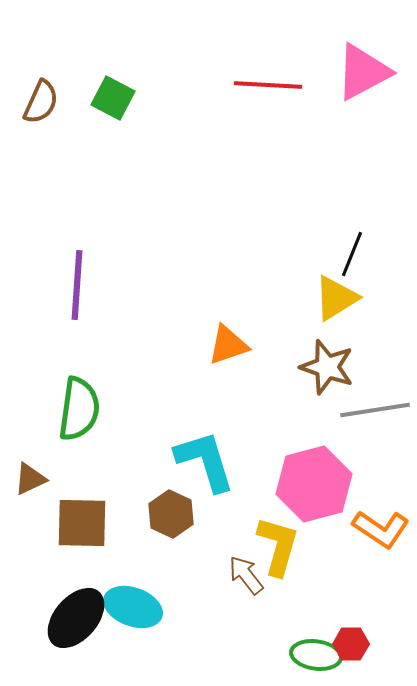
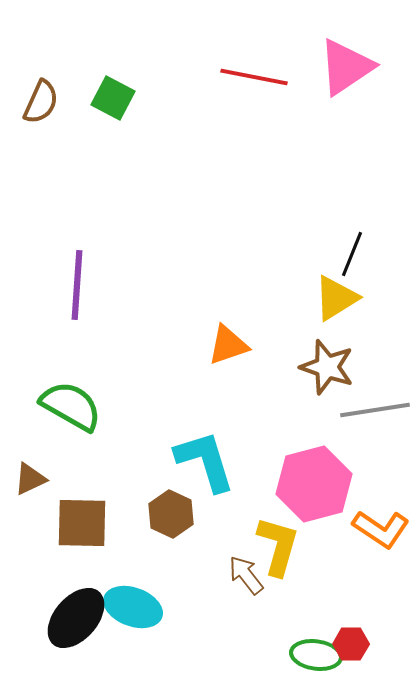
pink triangle: moved 17 px left, 5 px up; rotated 6 degrees counterclockwise
red line: moved 14 px left, 8 px up; rotated 8 degrees clockwise
green semicircle: moved 8 px left, 3 px up; rotated 68 degrees counterclockwise
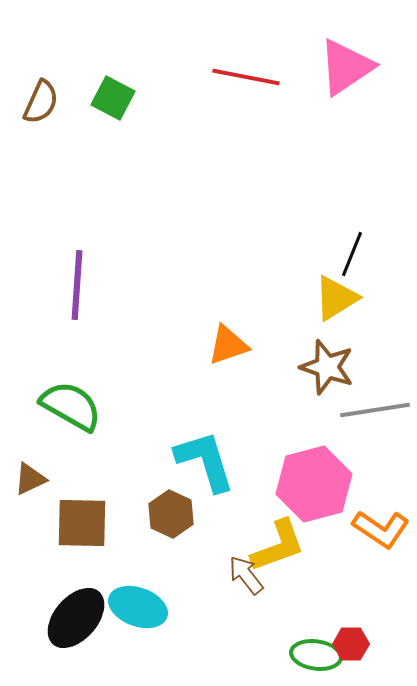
red line: moved 8 px left
yellow L-shape: rotated 54 degrees clockwise
cyan ellipse: moved 5 px right
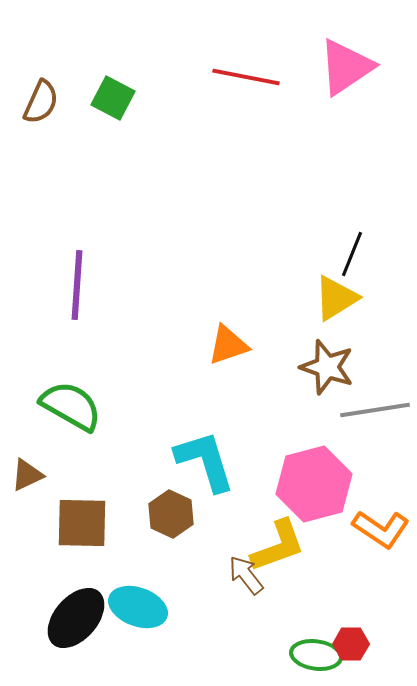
brown triangle: moved 3 px left, 4 px up
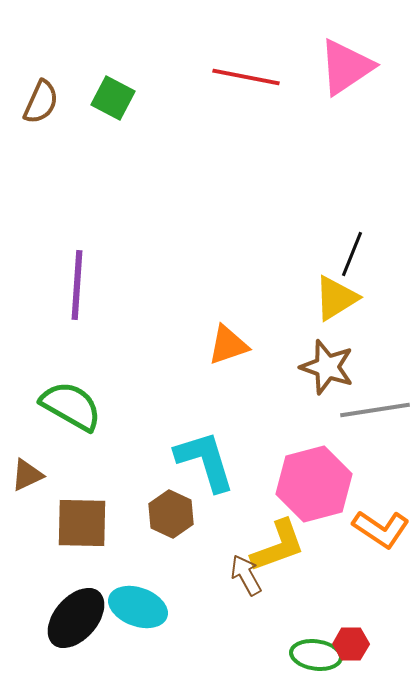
brown arrow: rotated 9 degrees clockwise
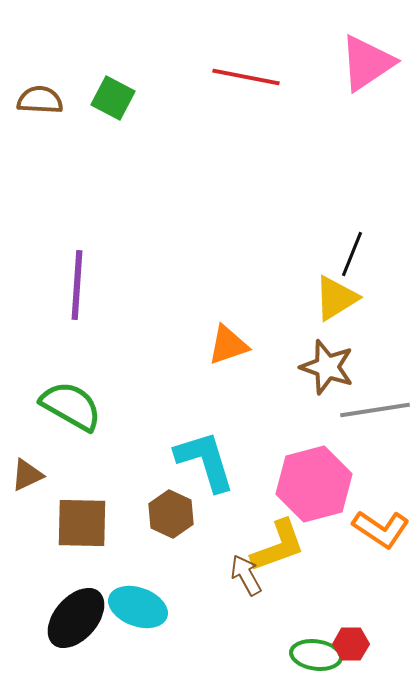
pink triangle: moved 21 px right, 4 px up
brown semicircle: moved 1 px left, 2 px up; rotated 111 degrees counterclockwise
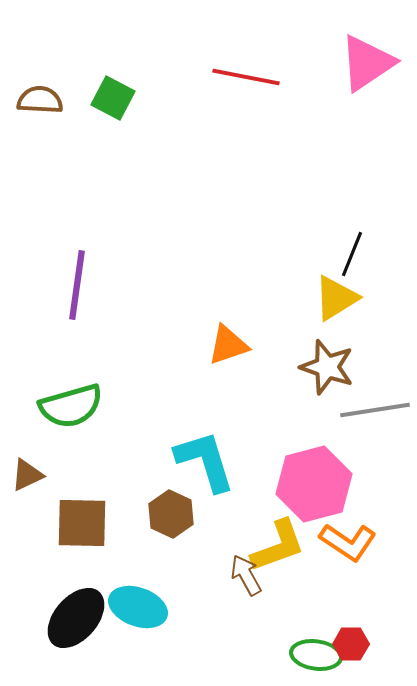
purple line: rotated 4 degrees clockwise
green semicircle: rotated 134 degrees clockwise
orange L-shape: moved 33 px left, 13 px down
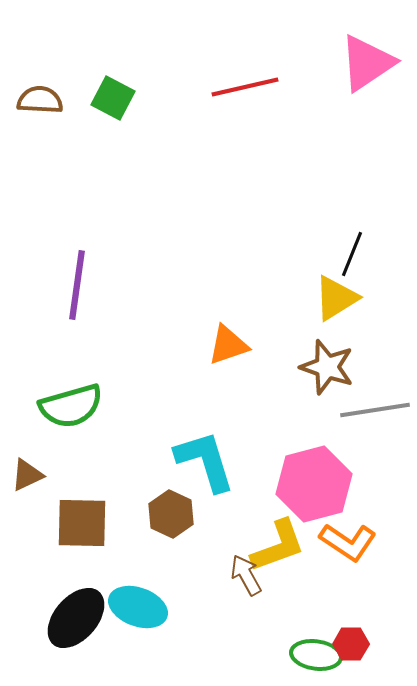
red line: moved 1 px left, 10 px down; rotated 24 degrees counterclockwise
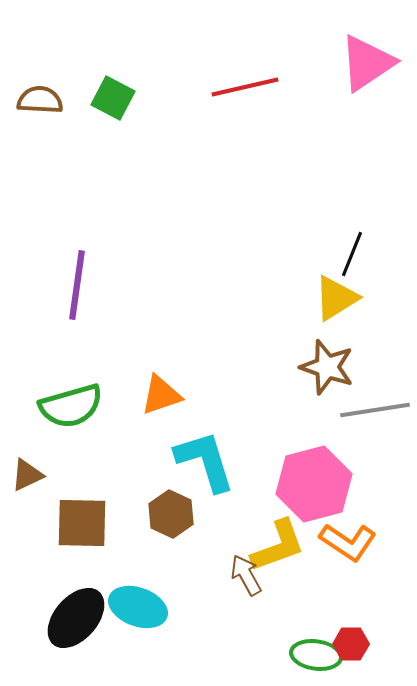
orange triangle: moved 67 px left, 50 px down
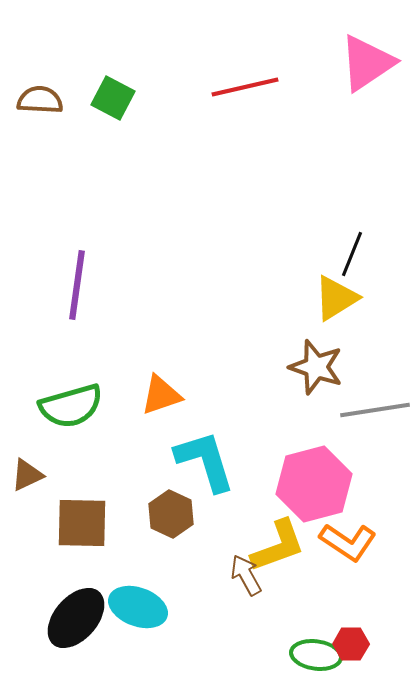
brown star: moved 11 px left
